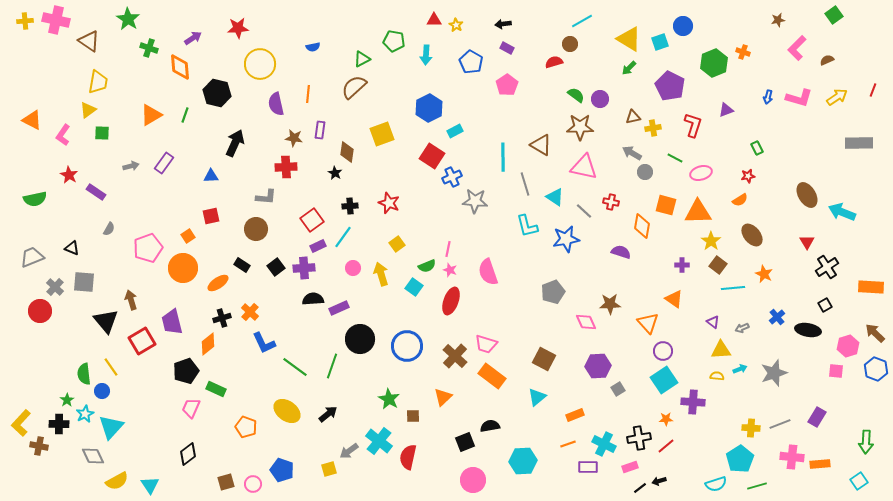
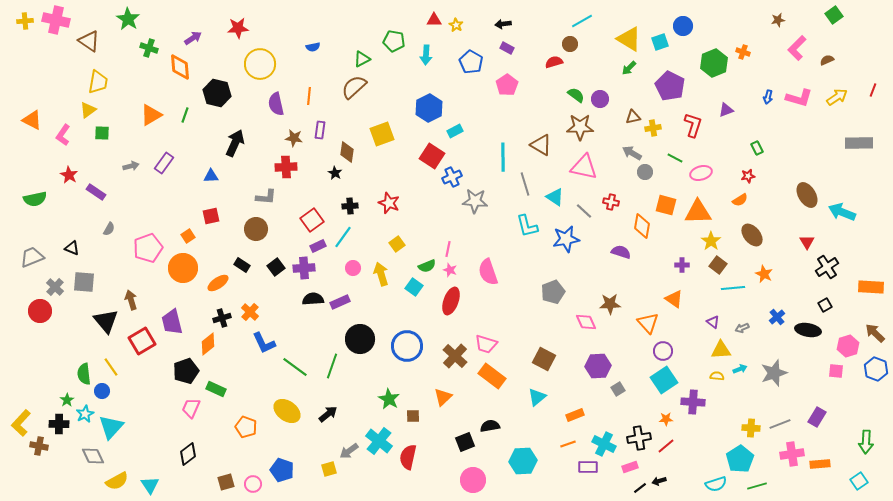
orange line at (308, 94): moved 1 px right, 2 px down
purple rectangle at (339, 308): moved 1 px right, 6 px up
pink cross at (792, 457): moved 3 px up; rotated 15 degrees counterclockwise
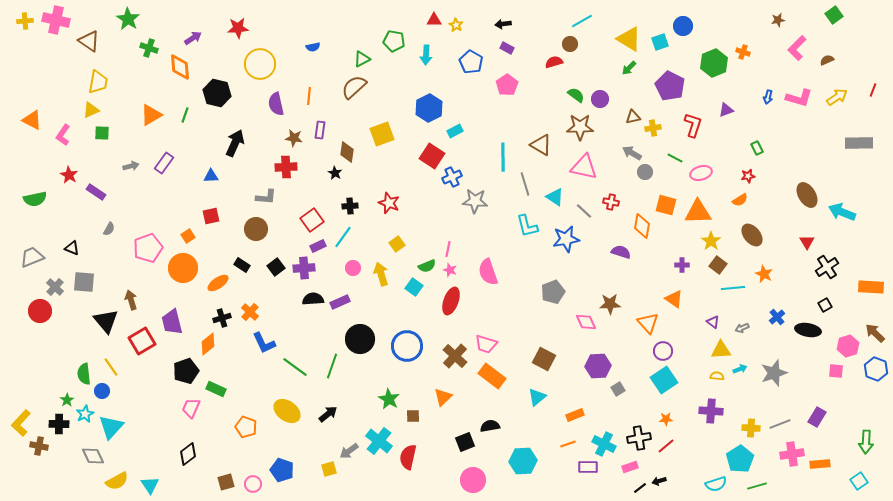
yellow triangle at (88, 110): moved 3 px right; rotated 12 degrees clockwise
purple cross at (693, 402): moved 18 px right, 9 px down
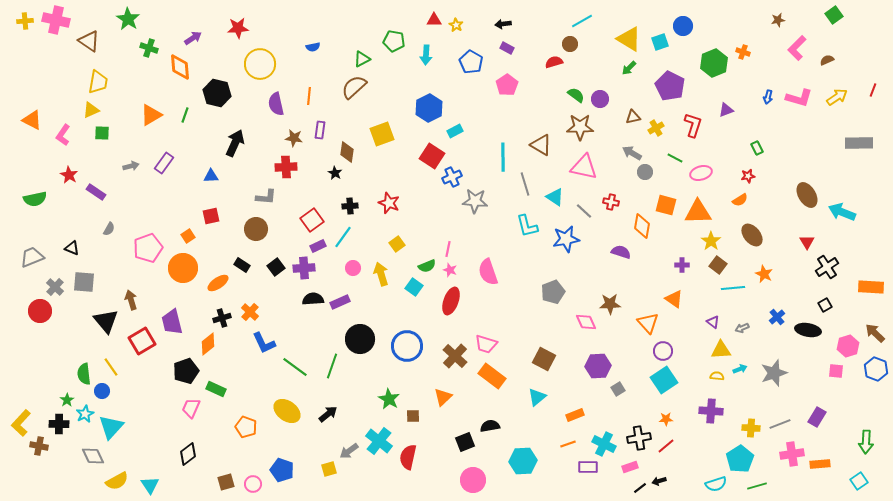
yellow cross at (653, 128): moved 3 px right; rotated 21 degrees counterclockwise
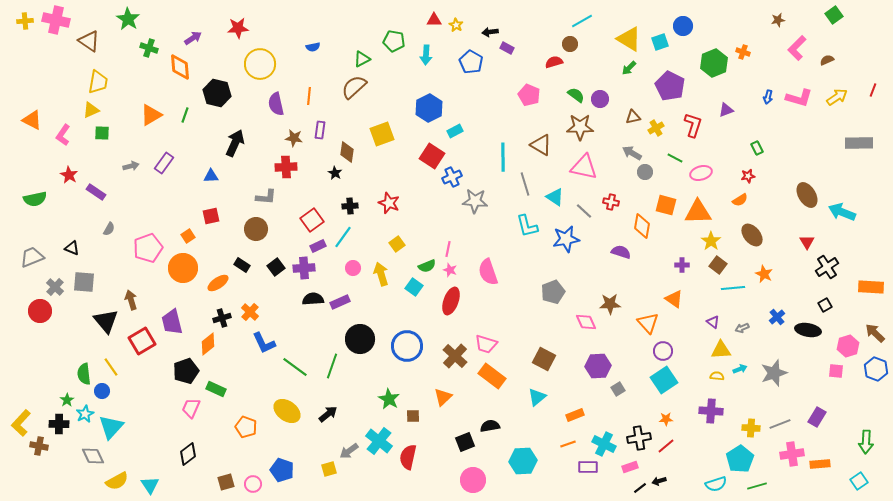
black arrow at (503, 24): moved 13 px left, 8 px down
pink pentagon at (507, 85): moved 22 px right, 10 px down; rotated 15 degrees counterclockwise
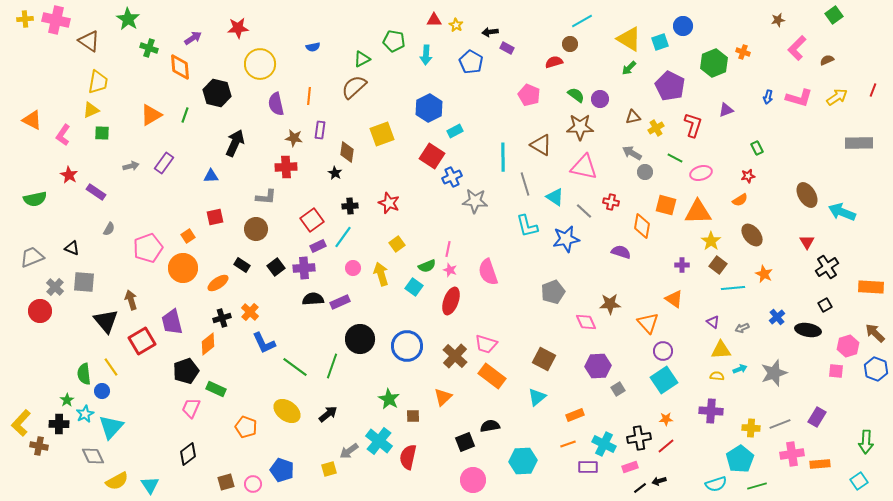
yellow cross at (25, 21): moved 2 px up
red square at (211, 216): moved 4 px right, 1 px down
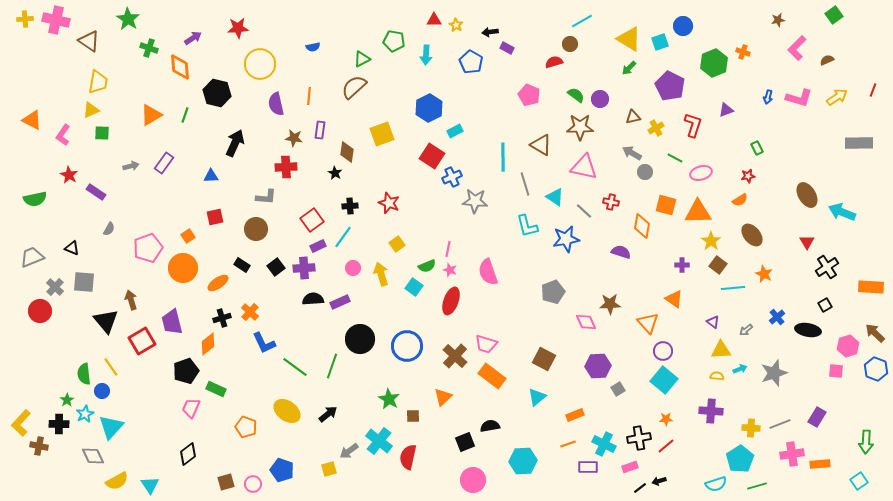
gray arrow at (742, 328): moved 4 px right, 2 px down; rotated 16 degrees counterclockwise
cyan square at (664, 380): rotated 16 degrees counterclockwise
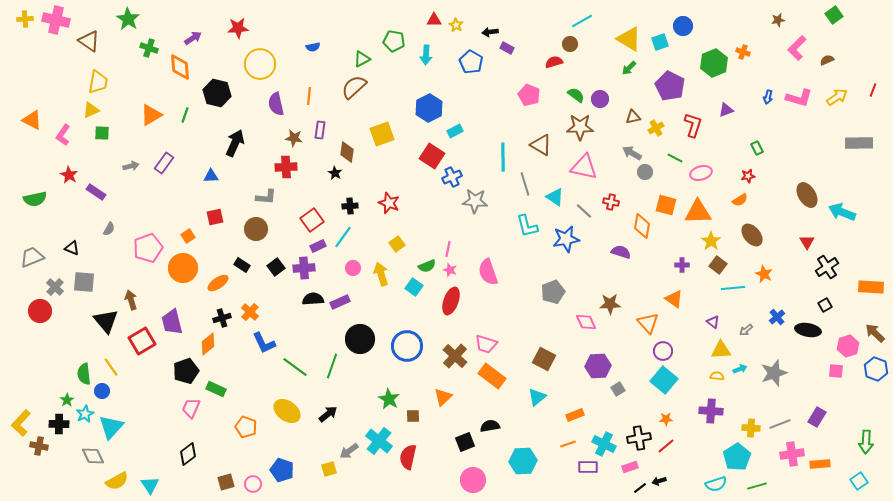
cyan pentagon at (740, 459): moved 3 px left, 2 px up
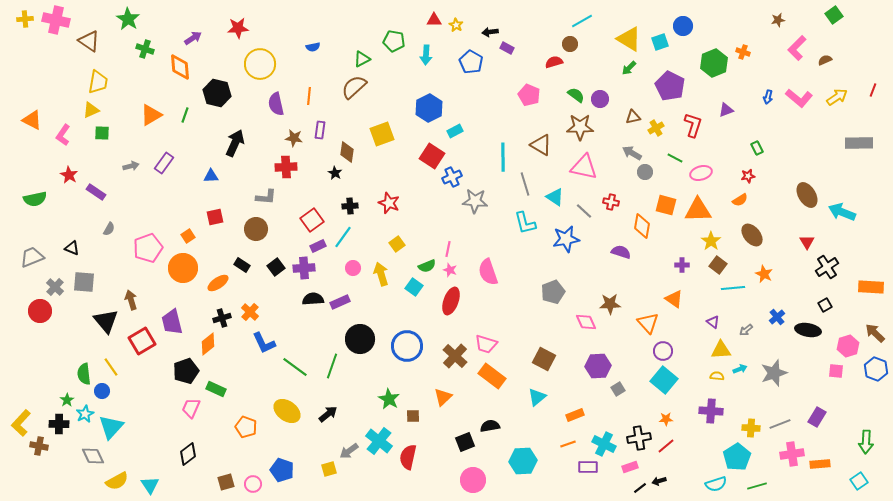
green cross at (149, 48): moved 4 px left, 1 px down
brown semicircle at (827, 60): moved 2 px left
pink L-shape at (799, 98): rotated 24 degrees clockwise
orange triangle at (698, 212): moved 2 px up
cyan L-shape at (527, 226): moved 2 px left, 3 px up
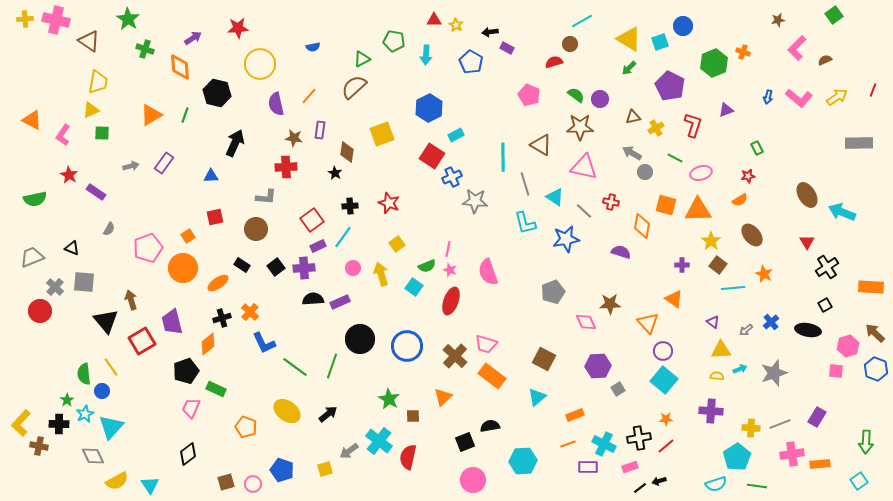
orange line at (309, 96): rotated 36 degrees clockwise
cyan rectangle at (455, 131): moved 1 px right, 4 px down
blue cross at (777, 317): moved 6 px left, 5 px down
yellow square at (329, 469): moved 4 px left
green line at (757, 486): rotated 24 degrees clockwise
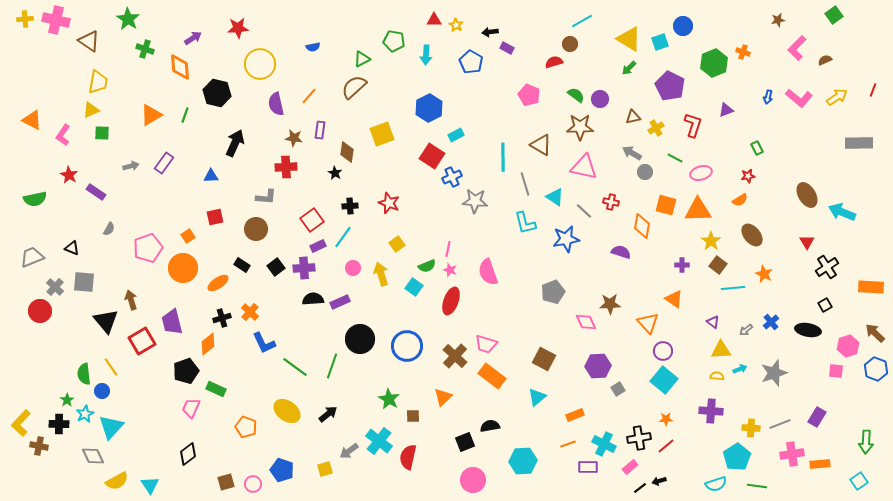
pink rectangle at (630, 467): rotated 21 degrees counterclockwise
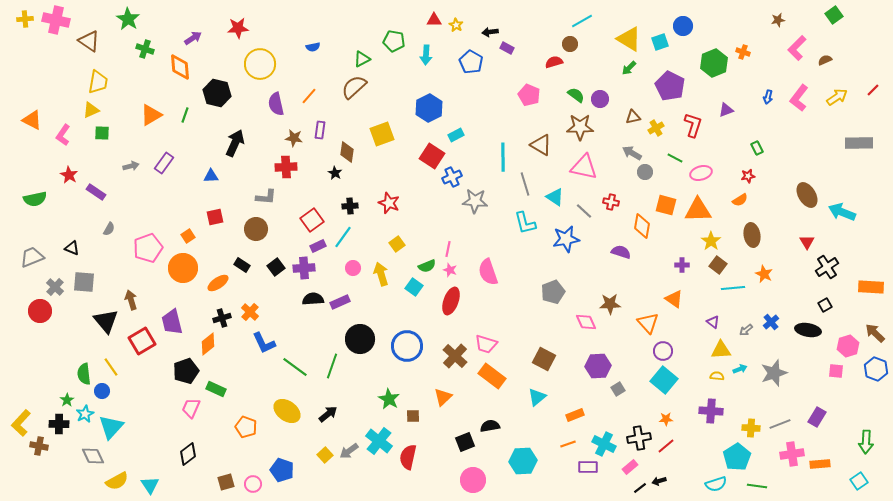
red line at (873, 90): rotated 24 degrees clockwise
pink L-shape at (799, 98): rotated 88 degrees clockwise
brown ellipse at (752, 235): rotated 30 degrees clockwise
yellow square at (325, 469): moved 14 px up; rotated 28 degrees counterclockwise
